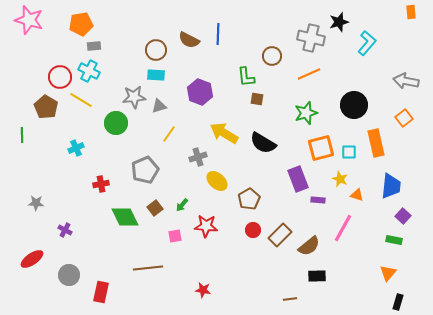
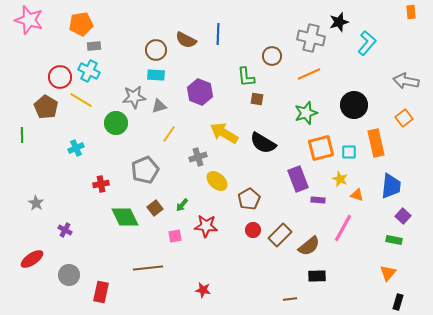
brown semicircle at (189, 40): moved 3 px left
gray star at (36, 203): rotated 28 degrees clockwise
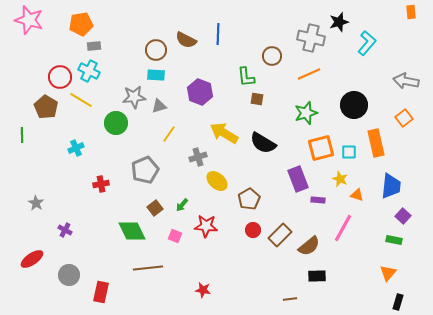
green diamond at (125, 217): moved 7 px right, 14 px down
pink square at (175, 236): rotated 32 degrees clockwise
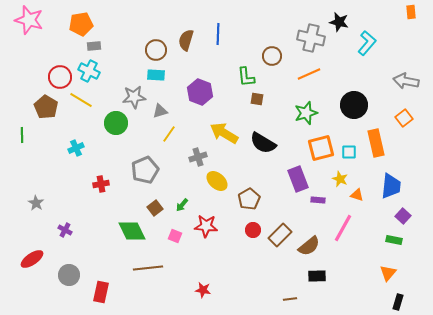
black star at (339, 22): rotated 30 degrees clockwise
brown semicircle at (186, 40): rotated 80 degrees clockwise
gray triangle at (159, 106): moved 1 px right, 5 px down
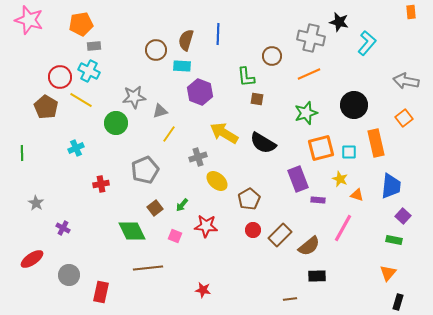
cyan rectangle at (156, 75): moved 26 px right, 9 px up
green line at (22, 135): moved 18 px down
purple cross at (65, 230): moved 2 px left, 2 px up
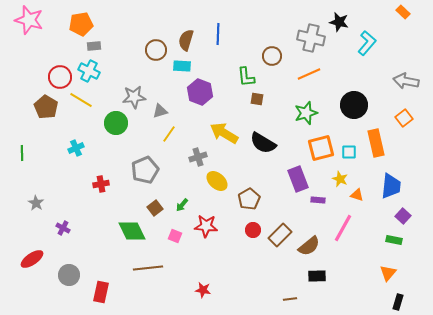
orange rectangle at (411, 12): moved 8 px left; rotated 40 degrees counterclockwise
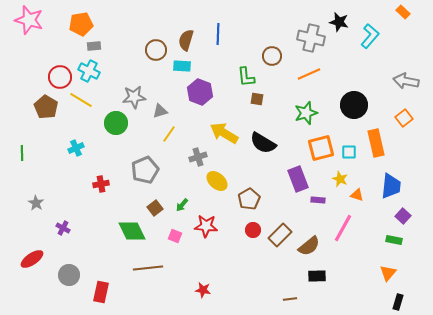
cyan L-shape at (367, 43): moved 3 px right, 7 px up
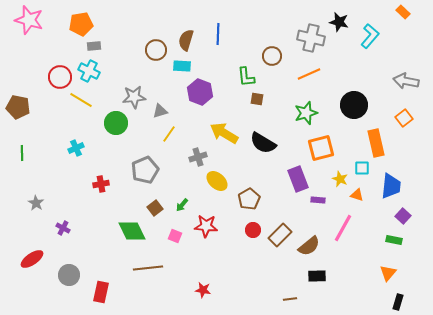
brown pentagon at (46, 107): moved 28 px left; rotated 20 degrees counterclockwise
cyan square at (349, 152): moved 13 px right, 16 px down
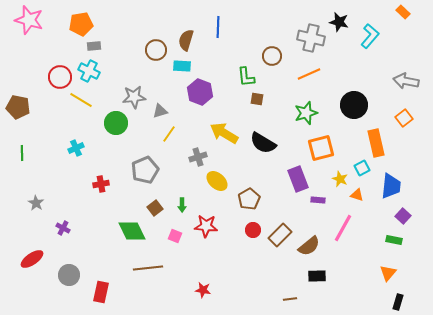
blue line at (218, 34): moved 7 px up
cyan square at (362, 168): rotated 28 degrees counterclockwise
green arrow at (182, 205): rotated 40 degrees counterclockwise
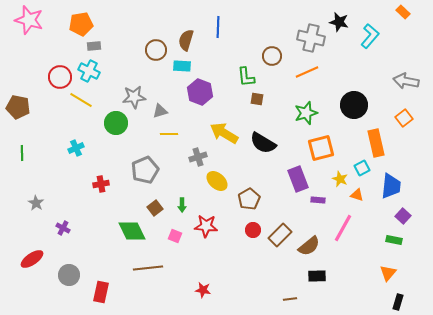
orange line at (309, 74): moved 2 px left, 2 px up
yellow line at (169, 134): rotated 54 degrees clockwise
